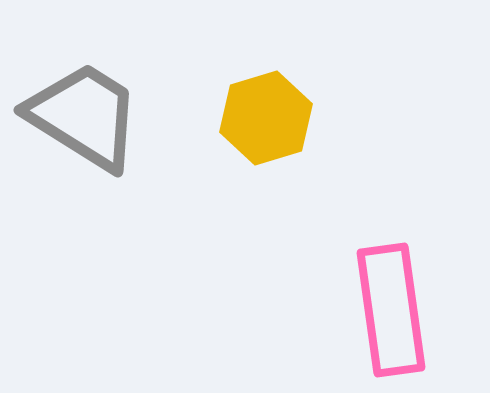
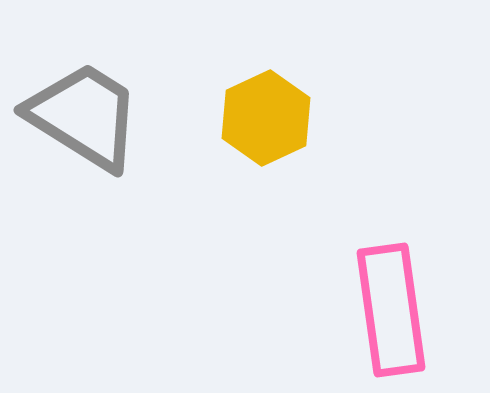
yellow hexagon: rotated 8 degrees counterclockwise
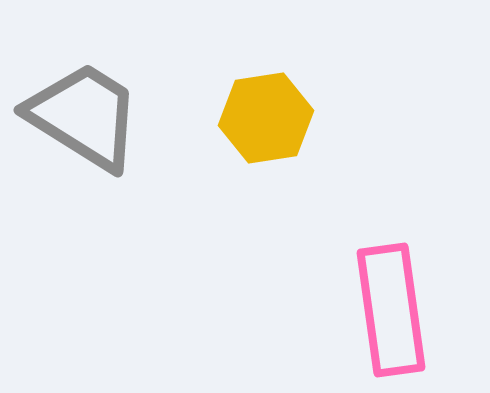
yellow hexagon: rotated 16 degrees clockwise
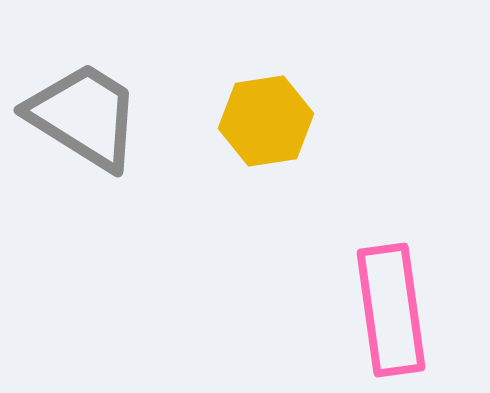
yellow hexagon: moved 3 px down
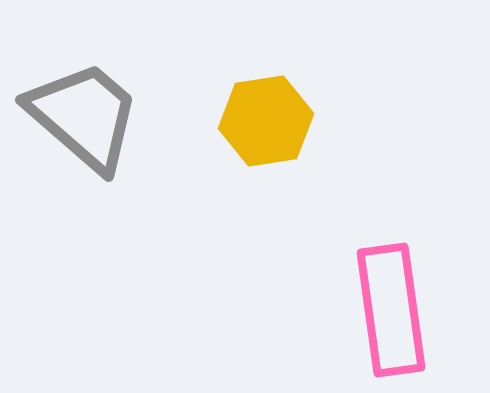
gray trapezoid: rotated 9 degrees clockwise
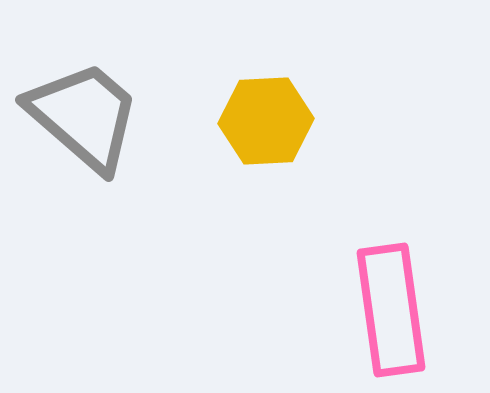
yellow hexagon: rotated 6 degrees clockwise
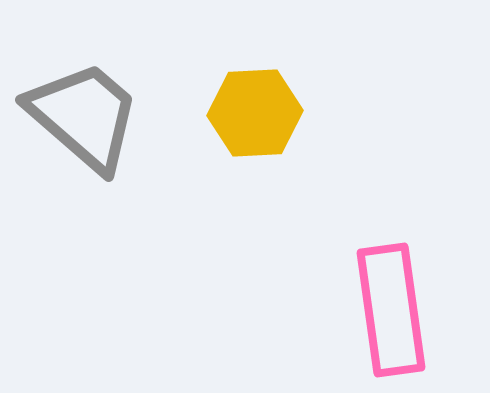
yellow hexagon: moved 11 px left, 8 px up
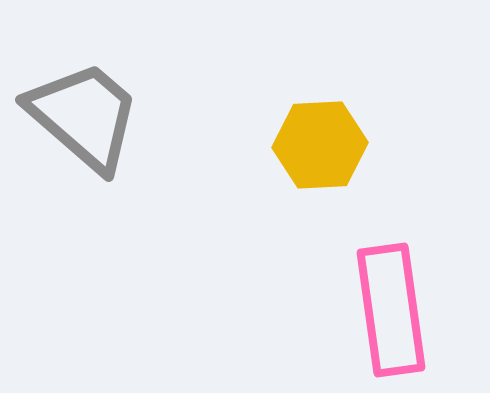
yellow hexagon: moved 65 px right, 32 px down
